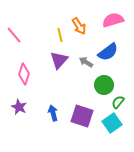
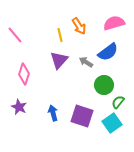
pink semicircle: moved 1 px right, 3 px down
pink line: moved 1 px right
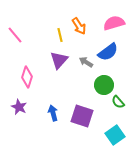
pink diamond: moved 3 px right, 3 px down
green semicircle: rotated 80 degrees counterclockwise
cyan square: moved 3 px right, 12 px down
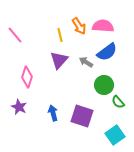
pink semicircle: moved 11 px left, 3 px down; rotated 20 degrees clockwise
blue semicircle: moved 1 px left
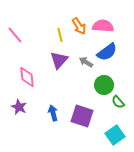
pink diamond: rotated 25 degrees counterclockwise
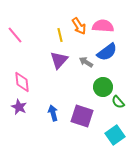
pink diamond: moved 5 px left, 5 px down
green circle: moved 1 px left, 2 px down
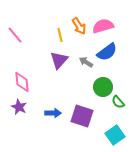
pink semicircle: rotated 20 degrees counterclockwise
blue arrow: rotated 105 degrees clockwise
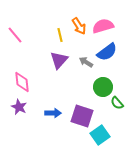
green semicircle: moved 1 px left, 1 px down
cyan square: moved 15 px left
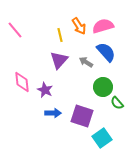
pink line: moved 5 px up
blue semicircle: moved 1 px left; rotated 95 degrees counterclockwise
purple star: moved 26 px right, 17 px up
cyan square: moved 2 px right, 3 px down
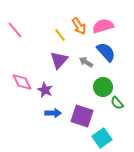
yellow line: rotated 24 degrees counterclockwise
pink diamond: rotated 20 degrees counterclockwise
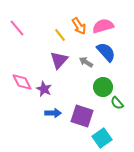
pink line: moved 2 px right, 2 px up
purple star: moved 1 px left, 1 px up
